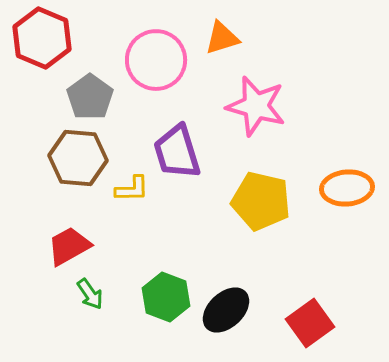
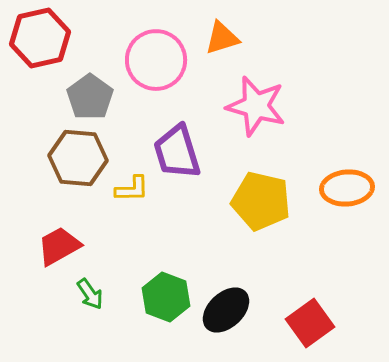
red hexagon: moved 2 px left; rotated 24 degrees clockwise
red trapezoid: moved 10 px left
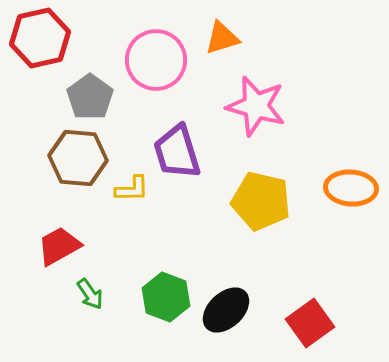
orange ellipse: moved 4 px right; rotated 9 degrees clockwise
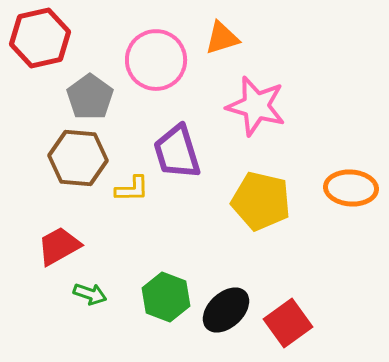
green arrow: rotated 36 degrees counterclockwise
red square: moved 22 px left
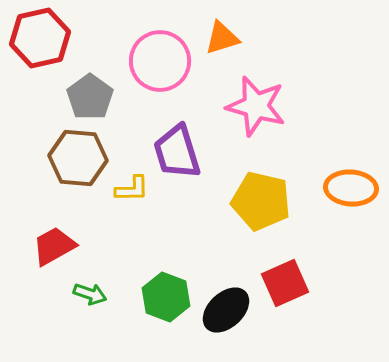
pink circle: moved 4 px right, 1 px down
red trapezoid: moved 5 px left
red square: moved 3 px left, 40 px up; rotated 12 degrees clockwise
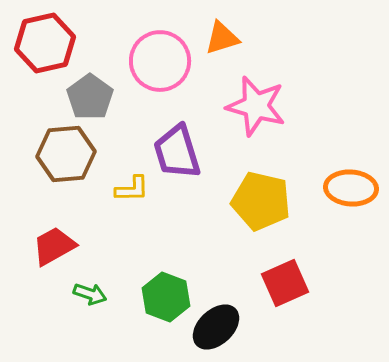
red hexagon: moved 5 px right, 5 px down
brown hexagon: moved 12 px left, 4 px up; rotated 10 degrees counterclockwise
black ellipse: moved 10 px left, 17 px down
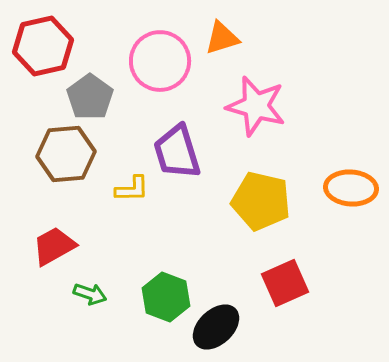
red hexagon: moved 2 px left, 3 px down
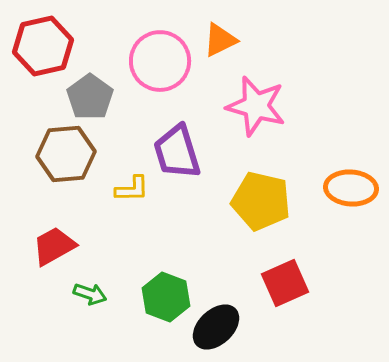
orange triangle: moved 2 px left, 2 px down; rotated 9 degrees counterclockwise
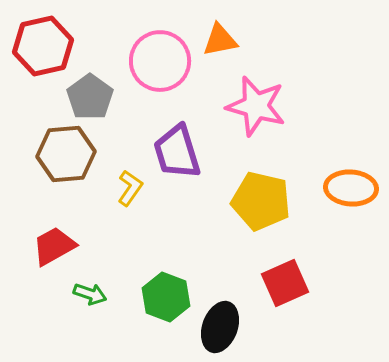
orange triangle: rotated 15 degrees clockwise
yellow L-shape: moved 2 px left, 1 px up; rotated 54 degrees counterclockwise
black ellipse: moved 4 px right; rotated 27 degrees counterclockwise
